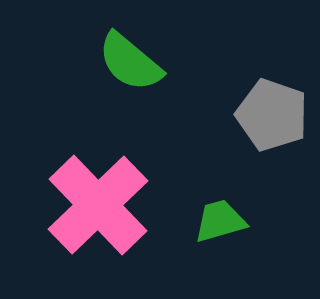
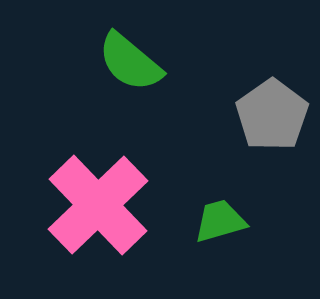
gray pentagon: rotated 18 degrees clockwise
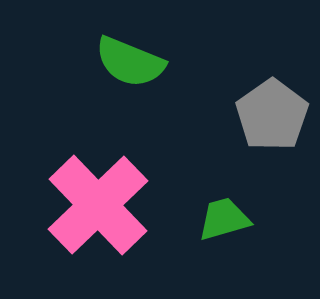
green semicircle: rotated 18 degrees counterclockwise
green trapezoid: moved 4 px right, 2 px up
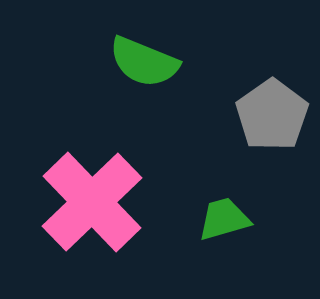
green semicircle: moved 14 px right
pink cross: moved 6 px left, 3 px up
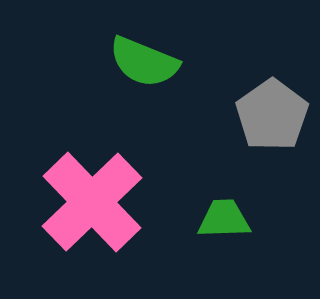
green trapezoid: rotated 14 degrees clockwise
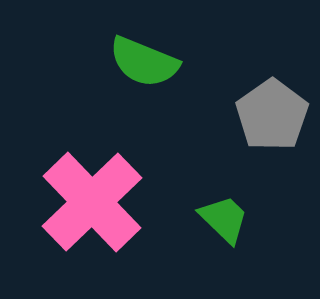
green trapezoid: rotated 46 degrees clockwise
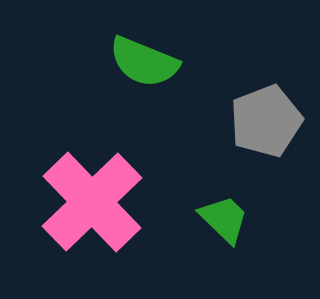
gray pentagon: moved 6 px left, 6 px down; rotated 14 degrees clockwise
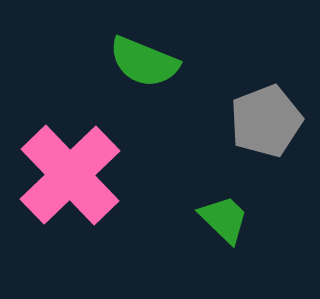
pink cross: moved 22 px left, 27 px up
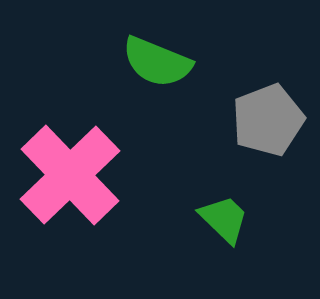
green semicircle: moved 13 px right
gray pentagon: moved 2 px right, 1 px up
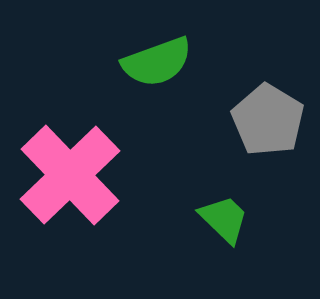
green semicircle: rotated 42 degrees counterclockwise
gray pentagon: rotated 20 degrees counterclockwise
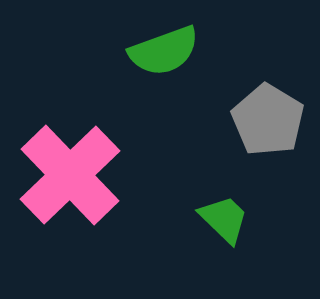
green semicircle: moved 7 px right, 11 px up
